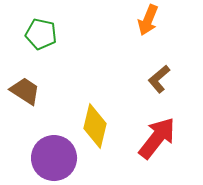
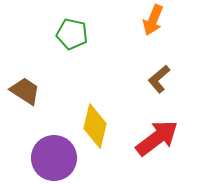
orange arrow: moved 5 px right
green pentagon: moved 31 px right
red arrow: rotated 15 degrees clockwise
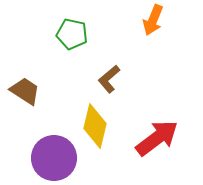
brown L-shape: moved 50 px left
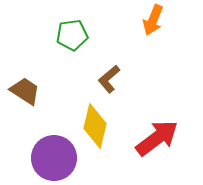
green pentagon: moved 1 px down; rotated 20 degrees counterclockwise
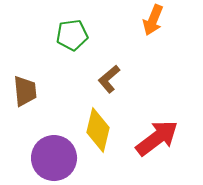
brown trapezoid: rotated 52 degrees clockwise
yellow diamond: moved 3 px right, 4 px down
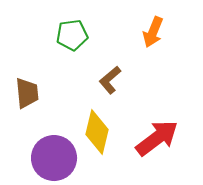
orange arrow: moved 12 px down
brown L-shape: moved 1 px right, 1 px down
brown trapezoid: moved 2 px right, 2 px down
yellow diamond: moved 1 px left, 2 px down
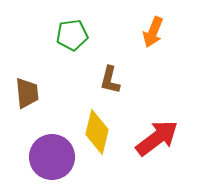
brown L-shape: rotated 36 degrees counterclockwise
purple circle: moved 2 px left, 1 px up
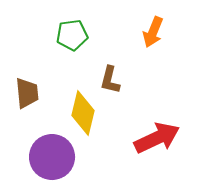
yellow diamond: moved 14 px left, 19 px up
red arrow: rotated 12 degrees clockwise
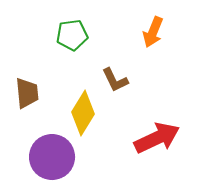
brown L-shape: moved 5 px right; rotated 40 degrees counterclockwise
yellow diamond: rotated 18 degrees clockwise
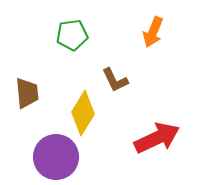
purple circle: moved 4 px right
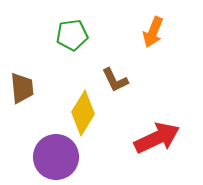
brown trapezoid: moved 5 px left, 5 px up
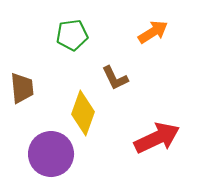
orange arrow: rotated 144 degrees counterclockwise
brown L-shape: moved 2 px up
yellow diamond: rotated 12 degrees counterclockwise
purple circle: moved 5 px left, 3 px up
